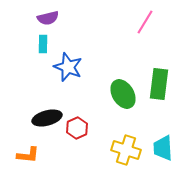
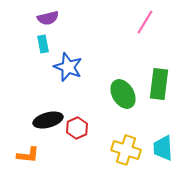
cyan rectangle: rotated 12 degrees counterclockwise
black ellipse: moved 1 px right, 2 px down
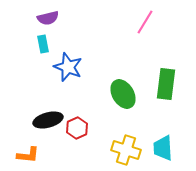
green rectangle: moved 7 px right
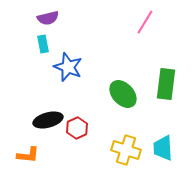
green ellipse: rotated 12 degrees counterclockwise
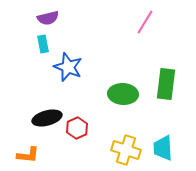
green ellipse: rotated 44 degrees counterclockwise
black ellipse: moved 1 px left, 2 px up
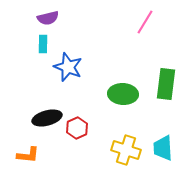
cyan rectangle: rotated 12 degrees clockwise
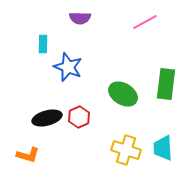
purple semicircle: moved 32 px right; rotated 15 degrees clockwise
pink line: rotated 30 degrees clockwise
green ellipse: rotated 28 degrees clockwise
red hexagon: moved 2 px right, 11 px up
orange L-shape: rotated 10 degrees clockwise
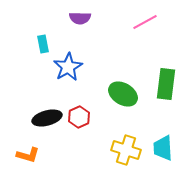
cyan rectangle: rotated 12 degrees counterclockwise
blue star: rotated 20 degrees clockwise
